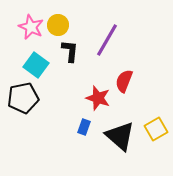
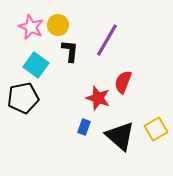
red semicircle: moved 1 px left, 1 px down
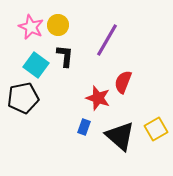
black L-shape: moved 5 px left, 5 px down
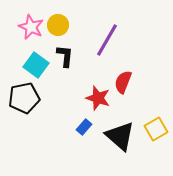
black pentagon: moved 1 px right
blue rectangle: rotated 21 degrees clockwise
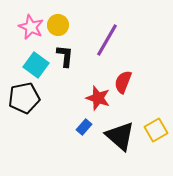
yellow square: moved 1 px down
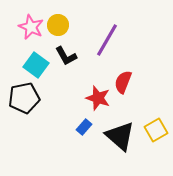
black L-shape: moved 1 px right; rotated 145 degrees clockwise
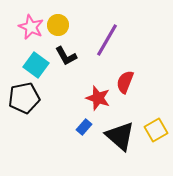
red semicircle: moved 2 px right
